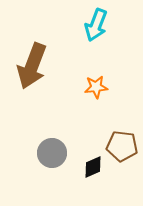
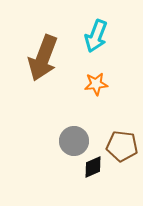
cyan arrow: moved 11 px down
brown arrow: moved 11 px right, 8 px up
orange star: moved 3 px up
gray circle: moved 22 px right, 12 px up
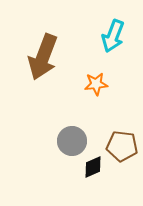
cyan arrow: moved 17 px right
brown arrow: moved 1 px up
gray circle: moved 2 px left
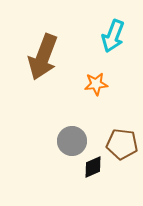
brown pentagon: moved 2 px up
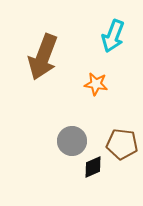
orange star: rotated 15 degrees clockwise
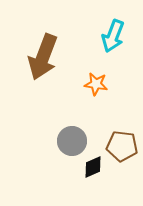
brown pentagon: moved 2 px down
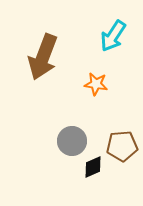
cyan arrow: rotated 12 degrees clockwise
brown pentagon: rotated 12 degrees counterclockwise
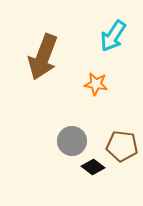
brown pentagon: rotated 12 degrees clockwise
black diamond: rotated 60 degrees clockwise
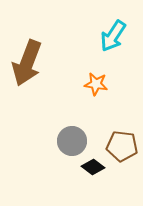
brown arrow: moved 16 px left, 6 px down
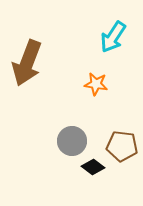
cyan arrow: moved 1 px down
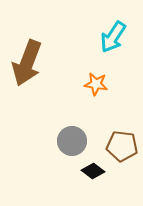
black diamond: moved 4 px down
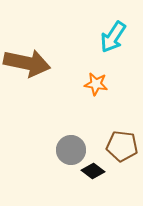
brown arrow: rotated 99 degrees counterclockwise
gray circle: moved 1 px left, 9 px down
